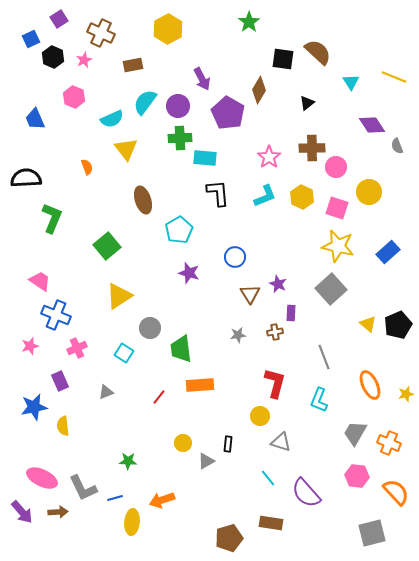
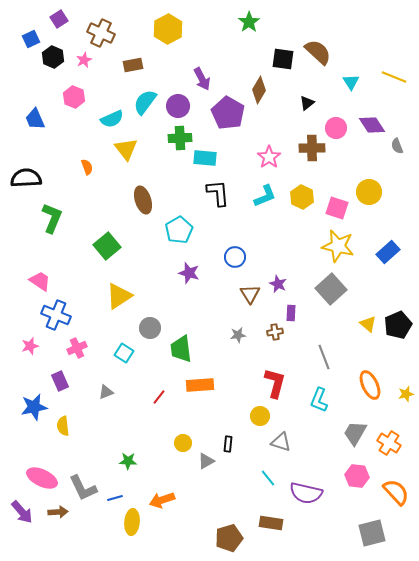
pink circle at (336, 167): moved 39 px up
orange cross at (389, 443): rotated 10 degrees clockwise
purple semicircle at (306, 493): rotated 36 degrees counterclockwise
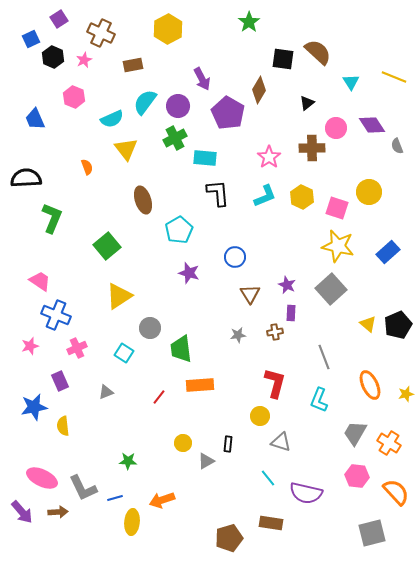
green cross at (180, 138): moved 5 px left; rotated 25 degrees counterclockwise
purple star at (278, 284): moved 9 px right, 1 px down
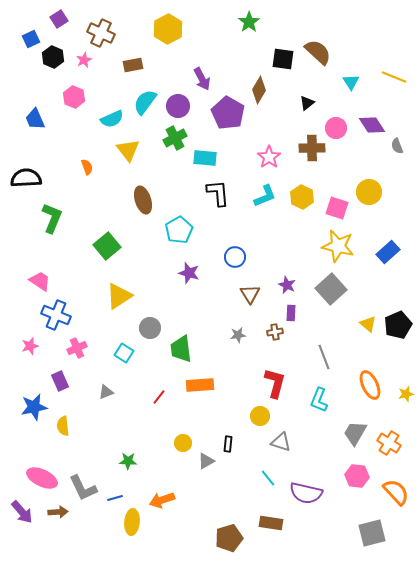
yellow triangle at (126, 149): moved 2 px right, 1 px down
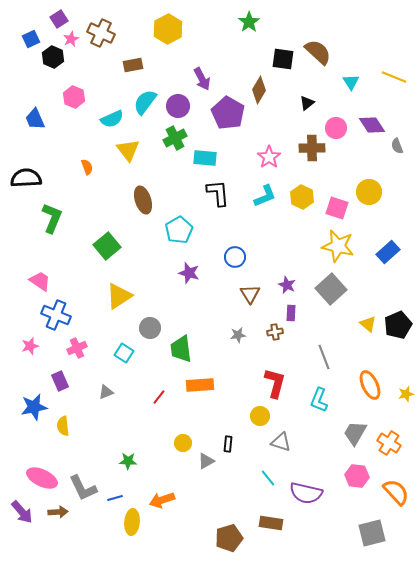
pink star at (84, 60): moved 13 px left, 21 px up
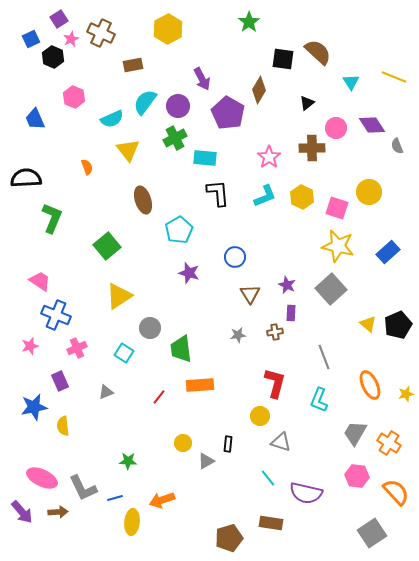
gray square at (372, 533): rotated 20 degrees counterclockwise
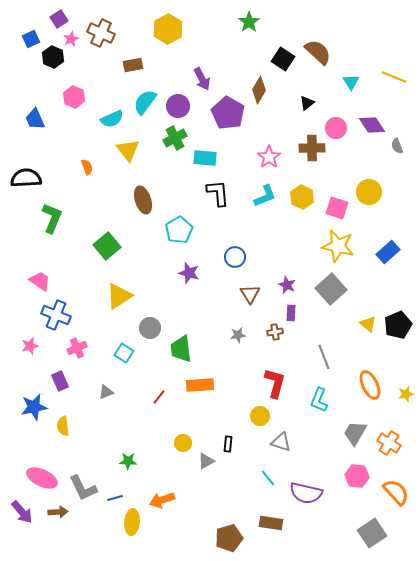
black square at (283, 59): rotated 25 degrees clockwise
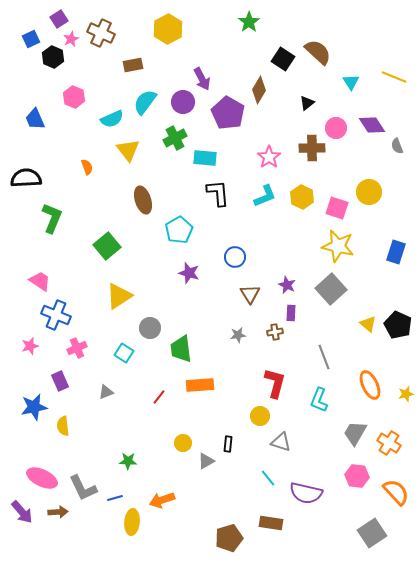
purple circle at (178, 106): moved 5 px right, 4 px up
blue rectangle at (388, 252): moved 8 px right; rotated 30 degrees counterclockwise
black pentagon at (398, 325): rotated 24 degrees counterclockwise
